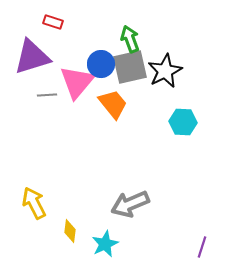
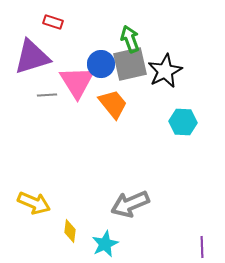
gray square: moved 3 px up
pink triangle: rotated 12 degrees counterclockwise
yellow arrow: rotated 140 degrees clockwise
purple line: rotated 20 degrees counterclockwise
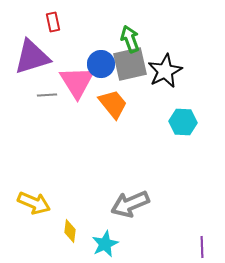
red rectangle: rotated 60 degrees clockwise
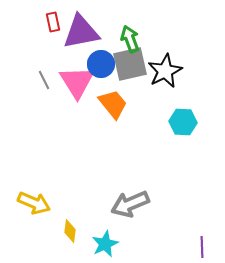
purple triangle: moved 49 px right, 25 px up; rotated 6 degrees clockwise
gray line: moved 3 px left, 15 px up; rotated 66 degrees clockwise
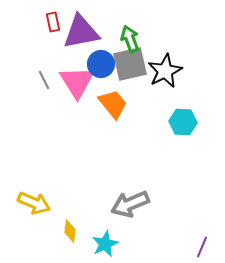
purple line: rotated 25 degrees clockwise
